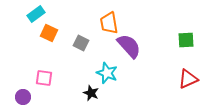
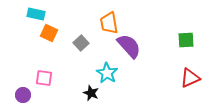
cyan rectangle: rotated 48 degrees clockwise
gray square: rotated 21 degrees clockwise
cyan star: rotated 10 degrees clockwise
red triangle: moved 2 px right, 1 px up
purple circle: moved 2 px up
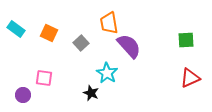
cyan rectangle: moved 20 px left, 15 px down; rotated 24 degrees clockwise
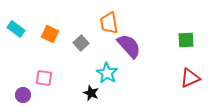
orange square: moved 1 px right, 1 px down
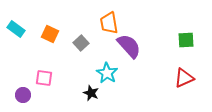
red triangle: moved 6 px left
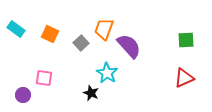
orange trapezoid: moved 5 px left, 6 px down; rotated 30 degrees clockwise
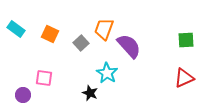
black star: moved 1 px left
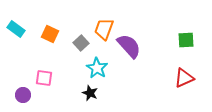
cyan star: moved 10 px left, 5 px up
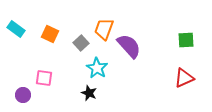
black star: moved 1 px left
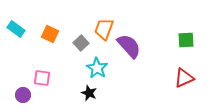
pink square: moved 2 px left
